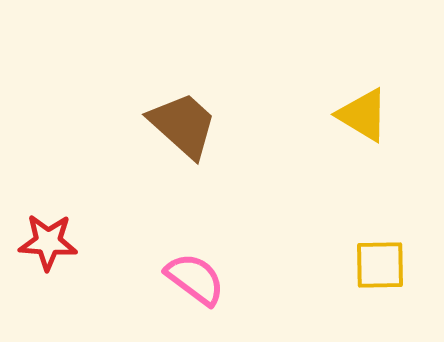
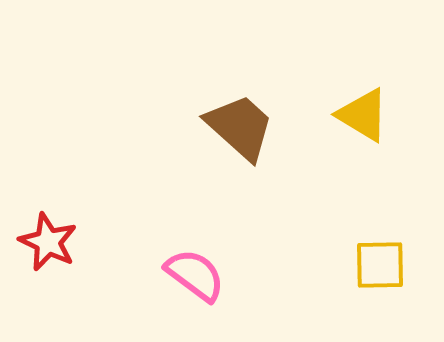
brown trapezoid: moved 57 px right, 2 px down
red star: rotated 22 degrees clockwise
pink semicircle: moved 4 px up
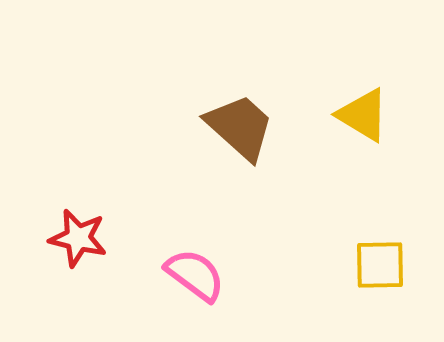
red star: moved 30 px right, 4 px up; rotated 12 degrees counterclockwise
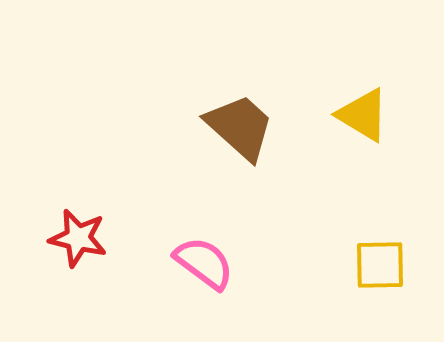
pink semicircle: moved 9 px right, 12 px up
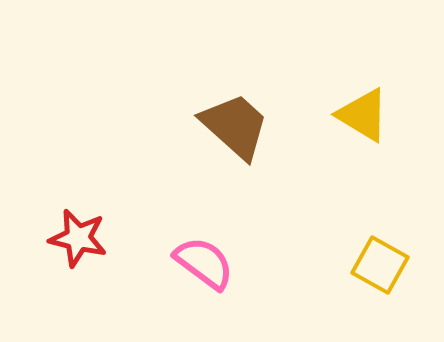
brown trapezoid: moved 5 px left, 1 px up
yellow square: rotated 30 degrees clockwise
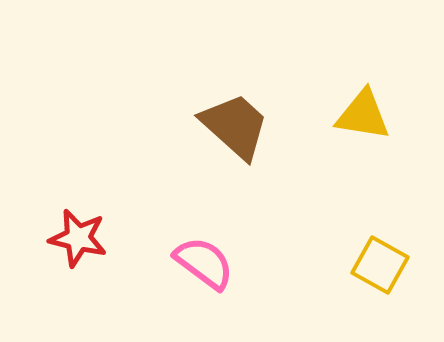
yellow triangle: rotated 22 degrees counterclockwise
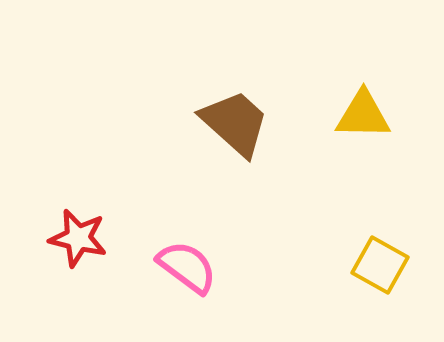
yellow triangle: rotated 8 degrees counterclockwise
brown trapezoid: moved 3 px up
pink semicircle: moved 17 px left, 4 px down
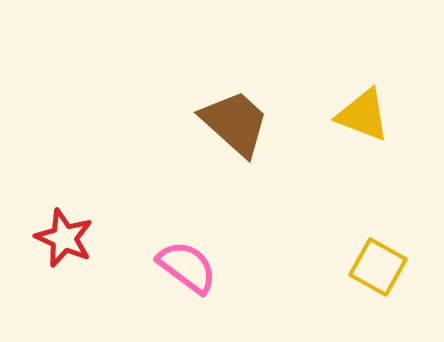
yellow triangle: rotated 20 degrees clockwise
red star: moved 14 px left; rotated 10 degrees clockwise
yellow square: moved 2 px left, 2 px down
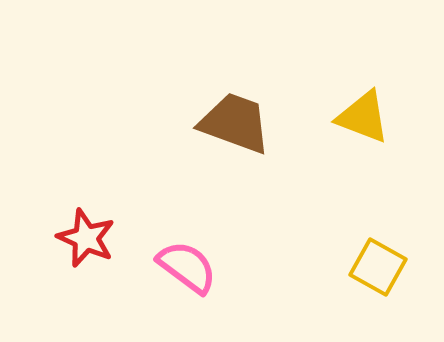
yellow triangle: moved 2 px down
brown trapezoid: rotated 22 degrees counterclockwise
red star: moved 22 px right
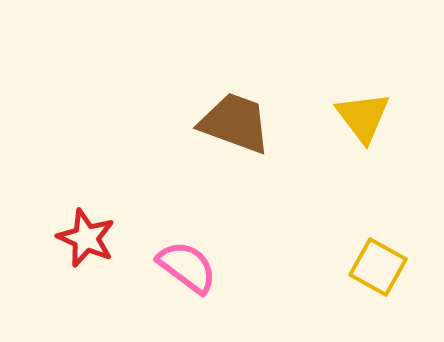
yellow triangle: rotated 32 degrees clockwise
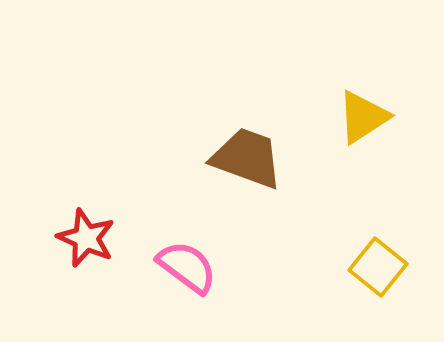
yellow triangle: rotated 34 degrees clockwise
brown trapezoid: moved 12 px right, 35 px down
yellow square: rotated 10 degrees clockwise
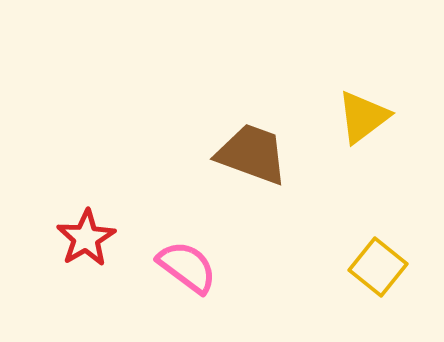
yellow triangle: rotated 4 degrees counterclockwise
brown trapezoid: moved 5 px right, 4 px up
red star: rotated 18 degrees clockwise
